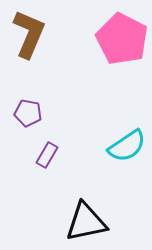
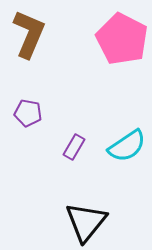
purple rectangle: moved 27 px right, 8 px up
black triangle: rotated 39 degrees counterclockwise
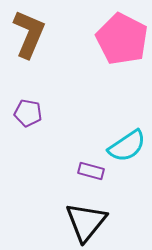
purple rectangle: moved 17 px right, 24 px down; rotated 75 degrees clockwise
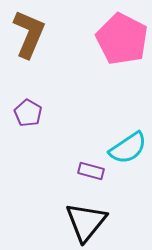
purple pentagon: rotated 20 degrees clockwise
cyan semicircle: moved 1 px right, 2 px down
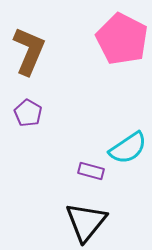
brown L-shape: moved 17 px down
